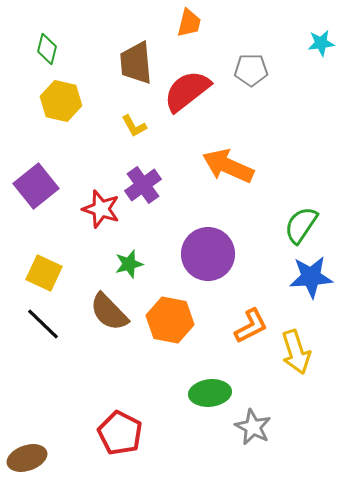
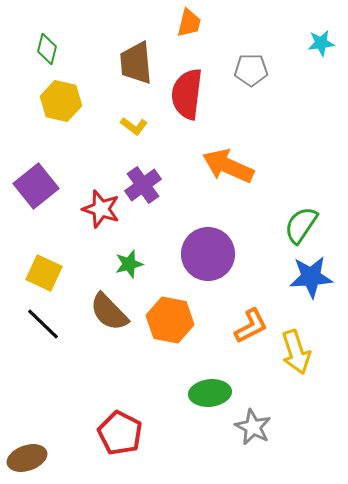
red semicircle: moved 3 px down; rotated 45 degrees counterclockwise
yellow L-shape: rotated 24 degrees counterclockwise
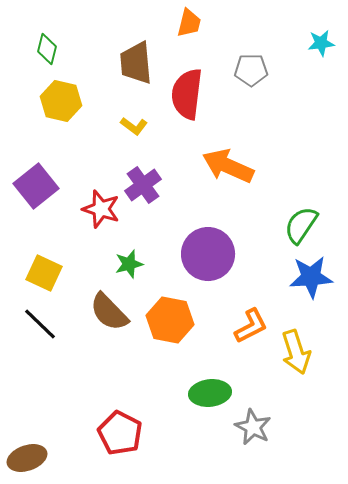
black line: moved 3 px left
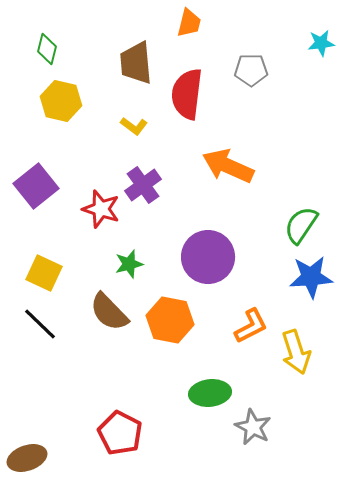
purple circle: moved 3 px down
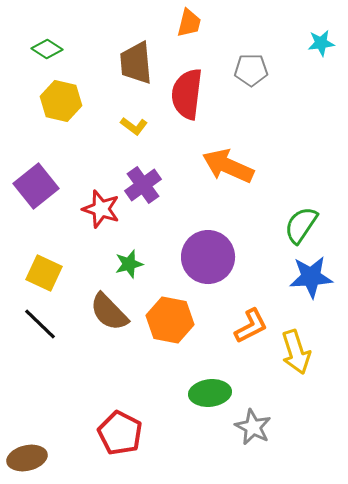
green diamond: rotated 72 degrees counterclockwise
brown ellipse: rotated 6 degrees clockwise
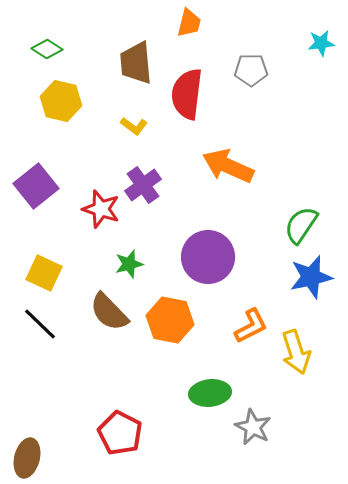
blue star: rotated 9 degrees counterclockwise
brown ellipse: rotated 63 degrees counterclockwise
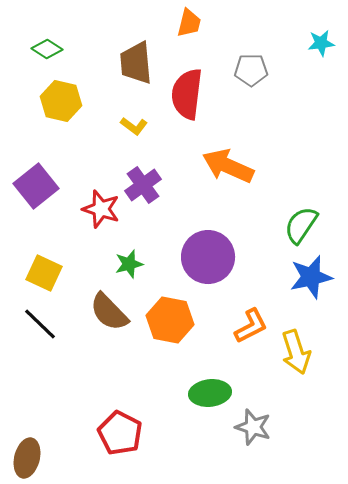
gray star: rotated 9 degrees counterclockwise
